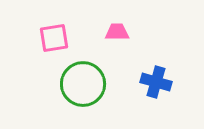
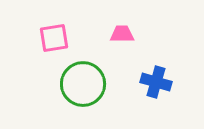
pink trapezoid: moved 5 px right, 2 px down
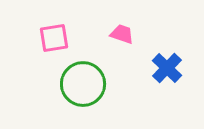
pink trapezoid: rotated 20 degrees clockwise
blue cross: moved 11 px right, 14 px up; rotated 28 degrees clockwise
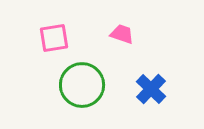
blue cross: moved 16 px left, 21 px down
green circle: moved 1 px left, 1 px down
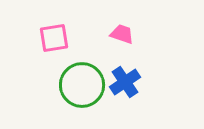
blue cross: moved 26 px left, 7 px up; rotated 12 degrees clockwise
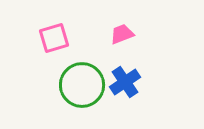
pink trapezoid: rotated 40 degrees counterclockwise
pink square: rotated 8 degrees counterclockwise
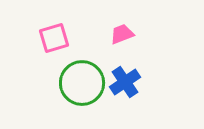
green circle: moved 2 px up
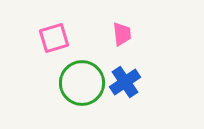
pink trapezoid: rotated 105 degrees clockwise
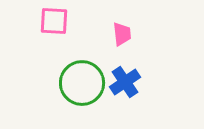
pink square: moved 17 px up; rotated 20 degrees clockwise
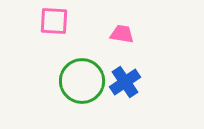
pink trapezoid: rotated 75 degrees counterclockwise
green circle: moved 2 px up
